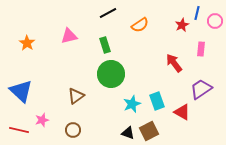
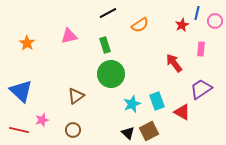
black triangle: rotated 24 degrees clockwise
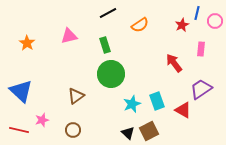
red triangle: moved 1 px right, 2 px up
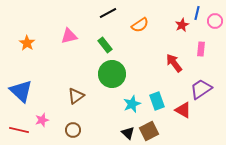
green rectangle: rotated 21 degrees counterclockwise
green circle: moved 1 px right
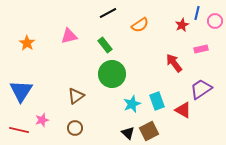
pink rectangle: rotated 72 degrees clockwise
blue triangle: rotated 20 degrees clockwise
brown circle: moved 2 px right, 2 px up
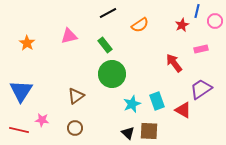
blue line: moved 2 px up
pink star: rotated 24 degrees clockwise
brown square: rotated 30 degrees clockwise
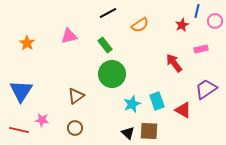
purple trapezoid: moved 5 px right
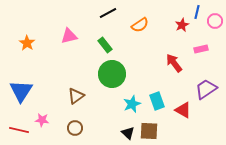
blue line: moved 1 px down
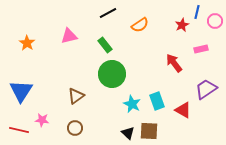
cyan star: rotated 24 degrees counterclockwise
